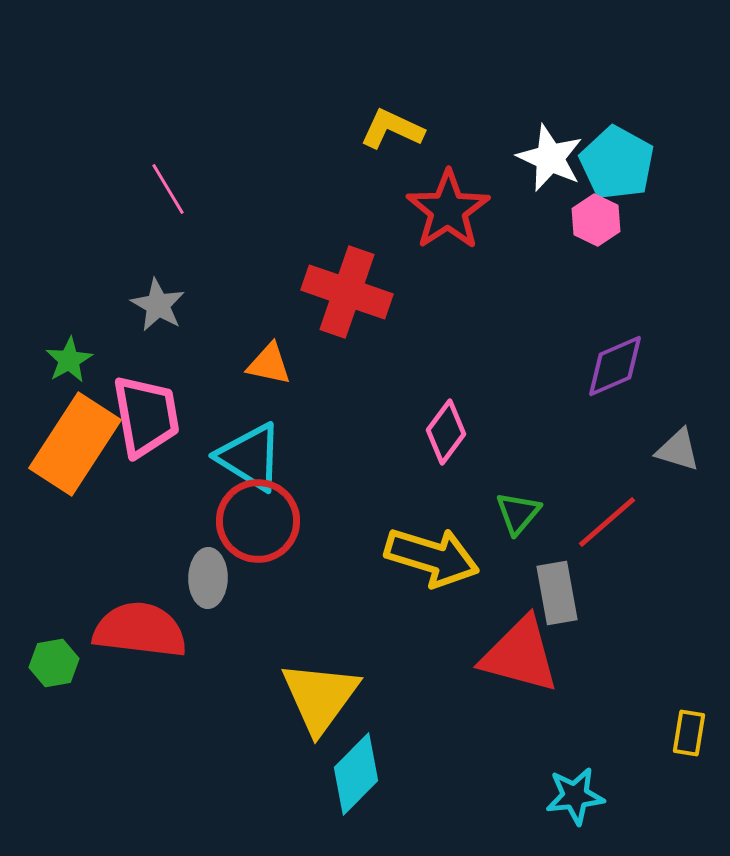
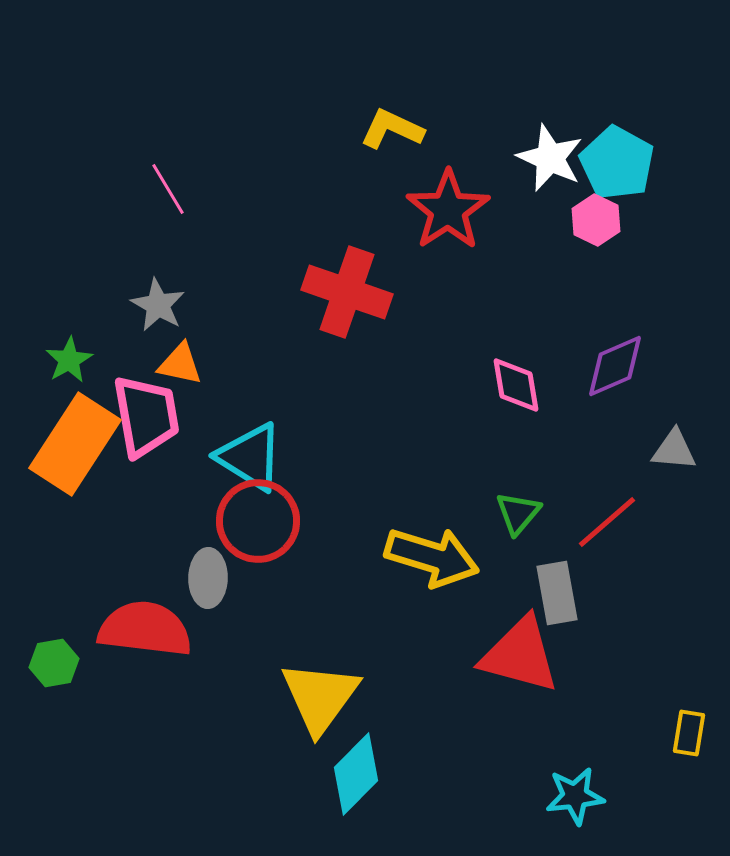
orange triangle: moved 89 px left
pink diamond: moved 70 px right, 47 px up; rotated 46 degrees counterclockwise
gray triangle: moved 4 px left; rotated 12 degrees counterclockwise
red semicircle: moved 5 px right, 1 px up
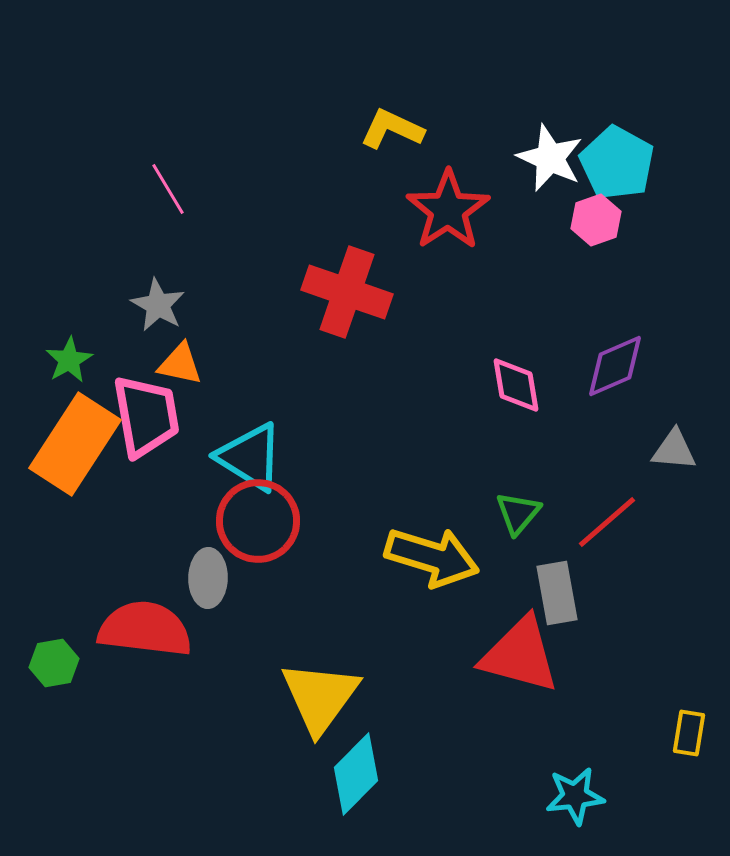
pink hexagon: rotated 15 degrees clockwise
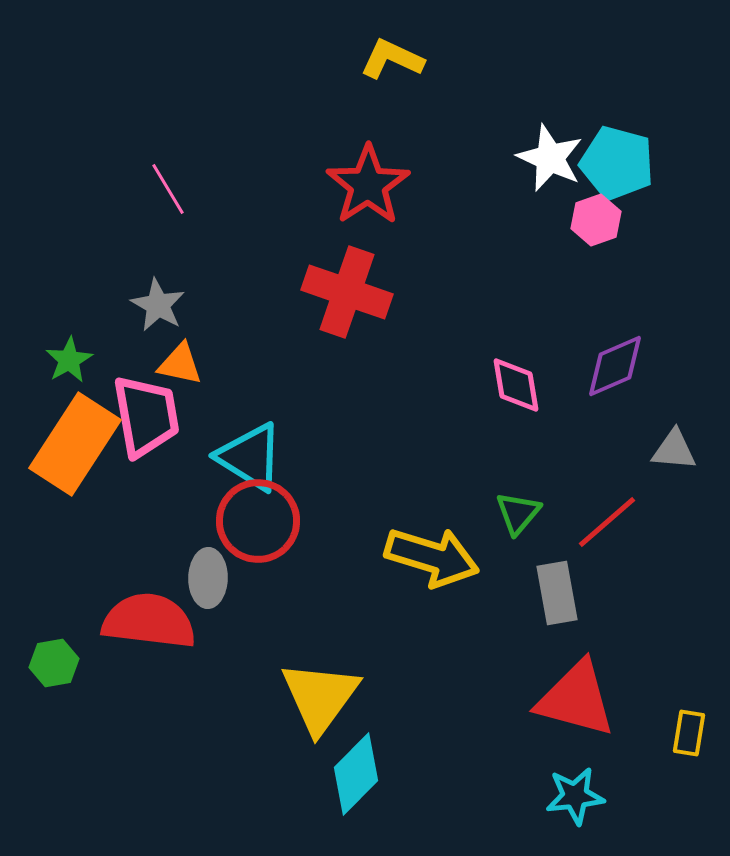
yellow L-shape: moved 70 px up
cyan pentagon: rotated 14 degrees counterclockwise
red star: moved 80 px left, 25 px up
red semicircle: moved 4 px right, 8 px up
red triangle: moved 56 px right, 44 px down
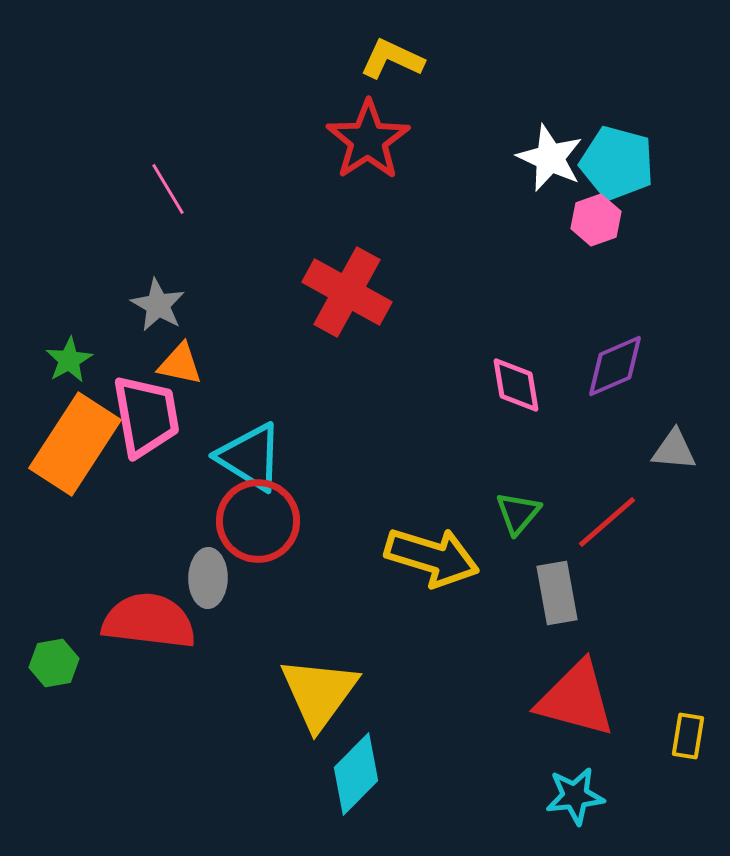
red star: moved 45 px up
red cross: rotated 10 degrees clockwise
yellow triangle: moved 1 px left, 4 px up
yellow rectangle: moved 1 px left, 3 px down
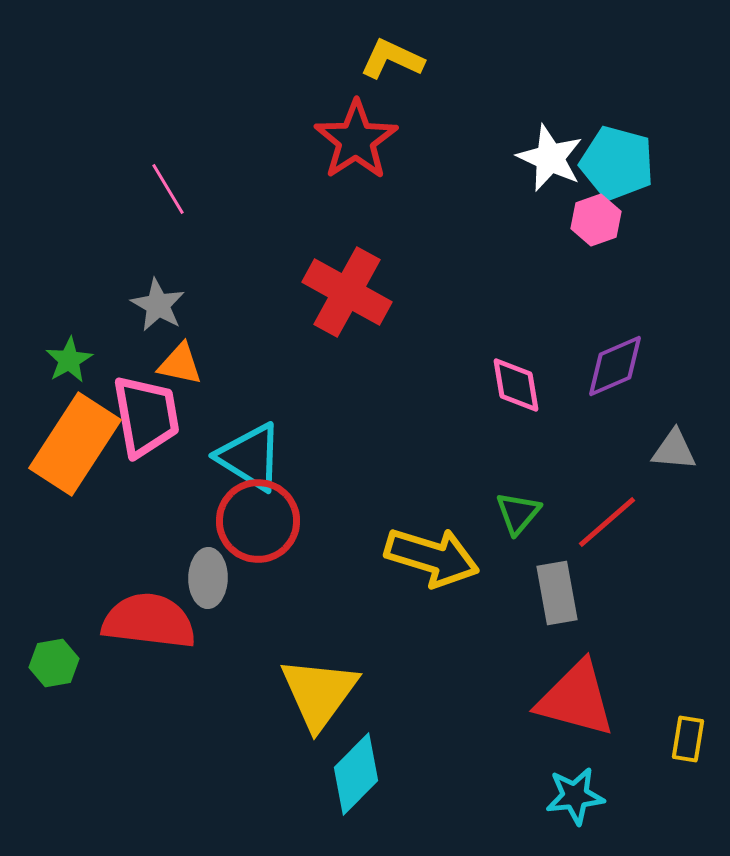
red star: moved 12 px left
yellow rectangle: moved 3 px down
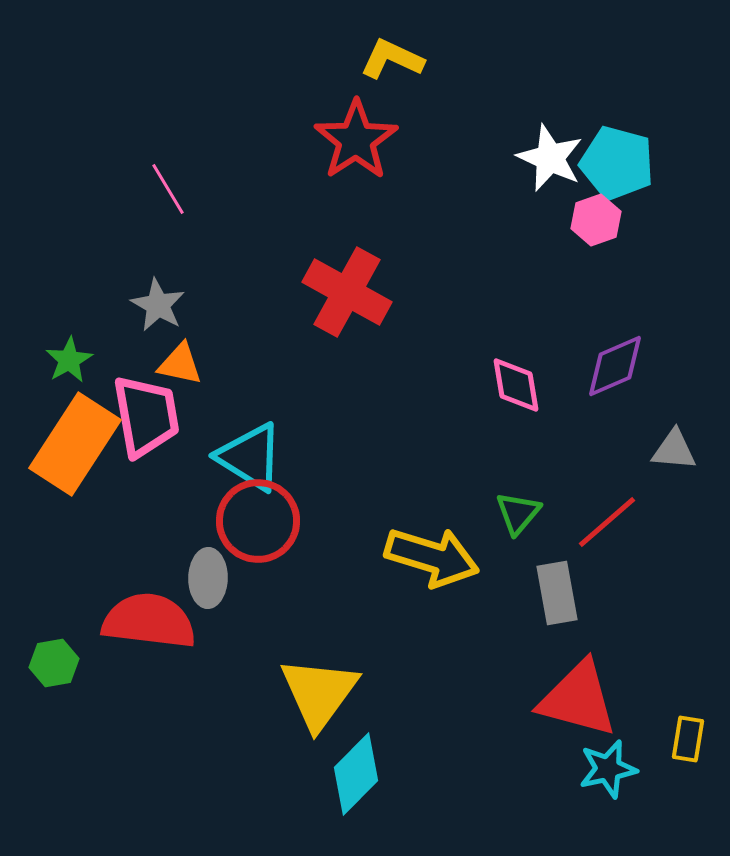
red triangle: moved 2 px right
cyan star: moved 33 px right, 27 px up; rotated 6 degrees counterclockwise
